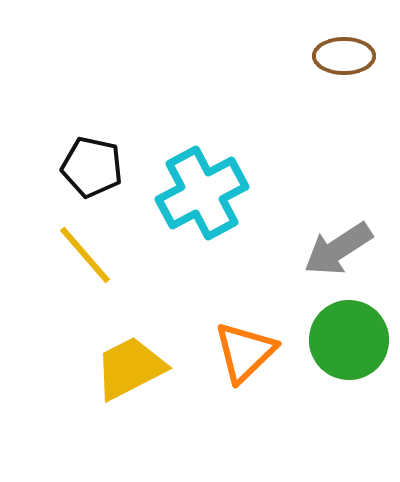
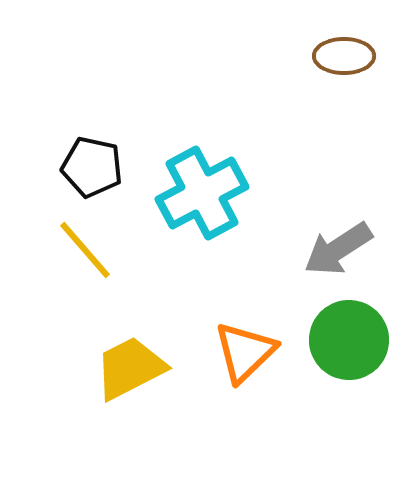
yellow line: moved 5 px up
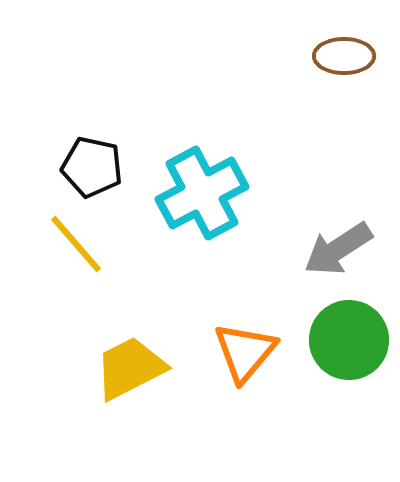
yellow line: moved 9 px left, 6 px up
orange triangle: rotated 6 degrees counterclockwise
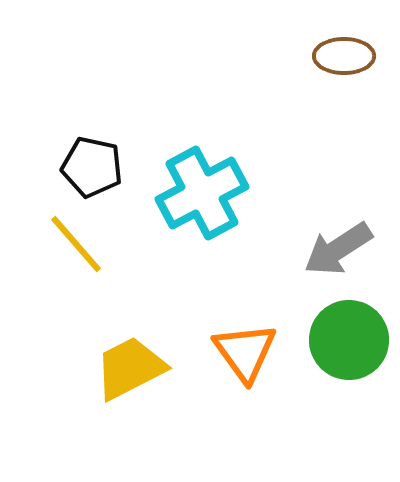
orange triangle: rotated 16 degrees counterclockwise
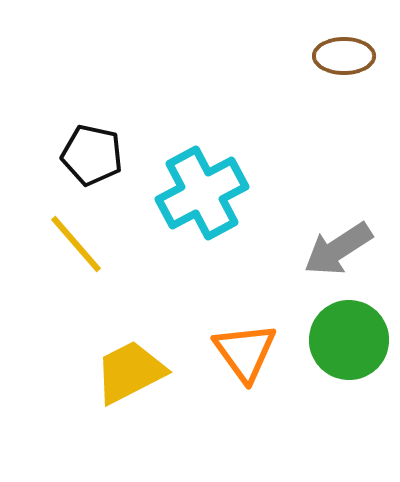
black pentagon: moved 12 px up
yellow trapezoid: moved 4 px down
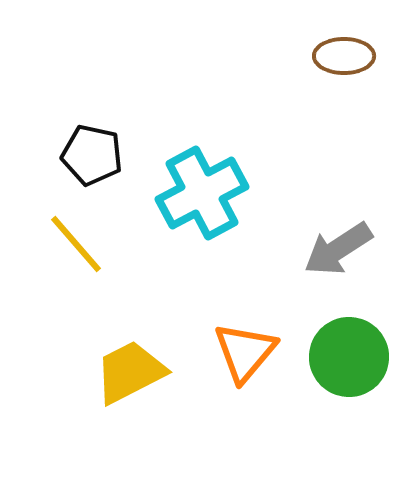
green circle: moved 17 px down
orange triangle: rotated 16 degrees clockwise
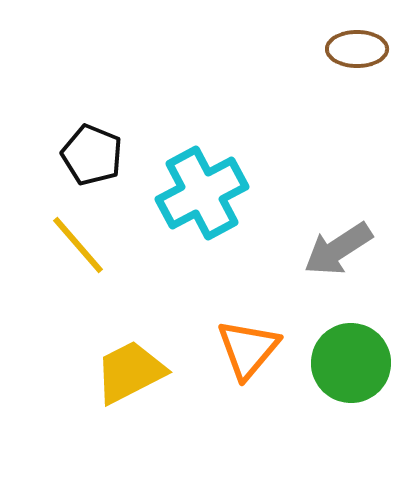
brown ellipse: moved 13 px right, 7 px up
black pentagon: rotated 10 degrees clockwise
yellow line: moved 2 px right, 1 px down
orange triangle: moved 3 px right, 3 px up
green circle: moved 2 px right, 6 px down
